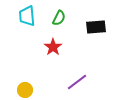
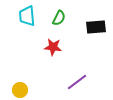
red star: rotated 30 degrees counterclockwise
yellow circle: moved 5 px left
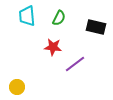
black rectangle: rotated 18 degrees clockwise
purple line: moved 2 px left, 18 px up
yellow circle: moved 3 px left, 3 px up
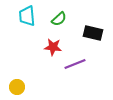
green semicircle: moved 1 px down; rotated 21 degrees clockwise
black rectangle: moved 3 px left, 6 px down
purple line: rotated 15 degrees clockwise
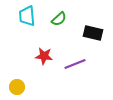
red star: moved 9 px left, 9 px down
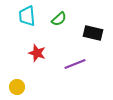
red star: moved 7 px left, 3 px up; rotated 12 degrees clockwise
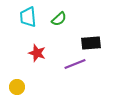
cyan trapezoid: moved 1 px right, 1 px down
black rectangle: moved 2 px left, 10 px down; rotated 18 degrees counterclockwise
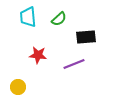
black rectangle: moved 5 px left, 6 px up
red star: moved 1 px right, 2 px down; rotated 12 degrees counterclockwise
purple line: moved 1 px left
yellow circle: moved 1 px right
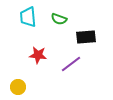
green semicircle: rotated 63 degrees clockwise
purple line: moved 3 px left; rotated 15 degrees counterclockwise
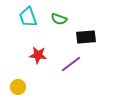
cyan trapezoid: rotated 15 degrees counterclockwise
